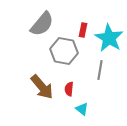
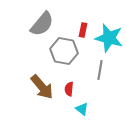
cyan star: rotated 16 degrees counterclockwise
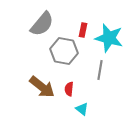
brown arrow: rotated 12 degrees counterclockwise
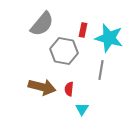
gray line: moved 1 px right
brown arrow: rotated 24 degrees counterclockwise
cyan triangle: rotated 24 degrees clockwise
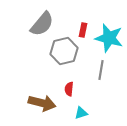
gray hexagon: rotated 24 degrees counterclockwise
brown arrow: moved 16 px down
cyan triangle: moved 1 px left, 4 px down; rotated 40 degrees clockwise
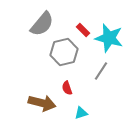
red rectangle: rotated 56 degrees counterclockwise
gray hexagon: moved 1 px down
gray line: moved 1 px down; rotated 24 degrees clockwise
red semicircle: moved 2 px left, 1 px up; rotated 24 degrees counterclockwise
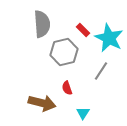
gray semicircle: rotated 44 degrees counterclockwise
cyan star: rotated 12 degrees clockwise
cyan triangle: moved 2 px right; rotated 40 degrees counterclockwise
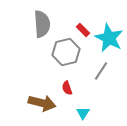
gray hexagon: moved 2 px right
